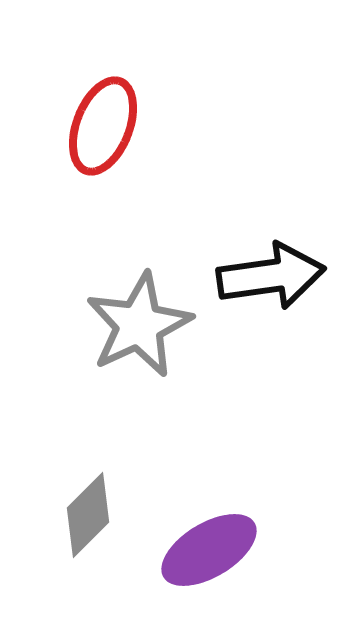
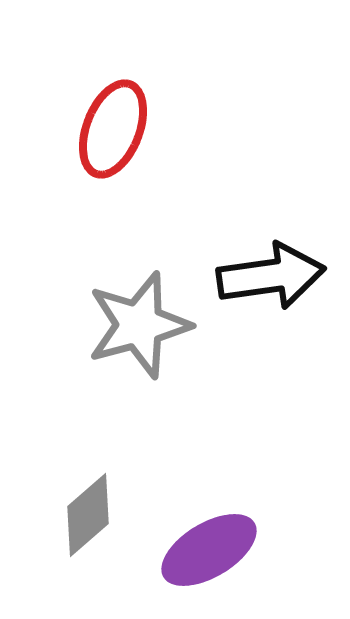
red ellipse: moved 10 px right, 3 px down
gray star: rotated 10 degrees clockwise
gray diamond: rotated 4 degrees clockwise
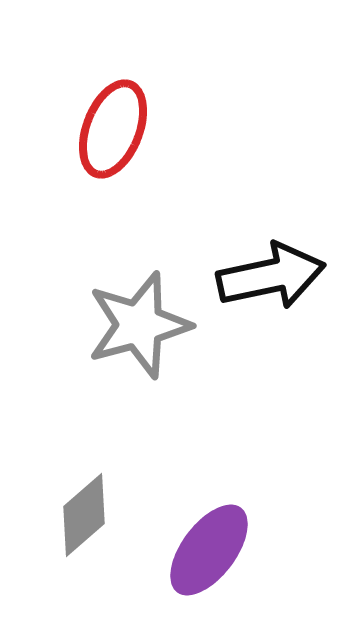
black arrow: rotated 4 degrees counterclockwise
gray diamond: moved 4 px left
purple ellipse: rotated 22 degrees counterclockwise
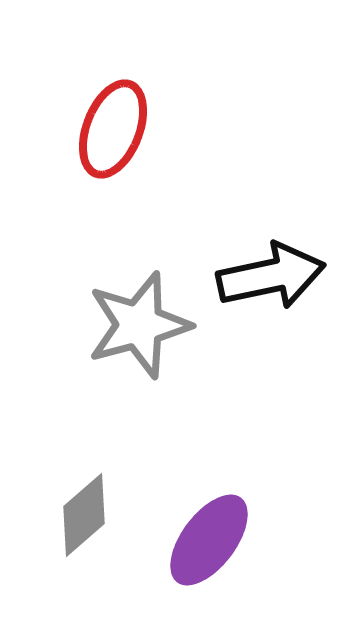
purple ellipse: moved 10 px up
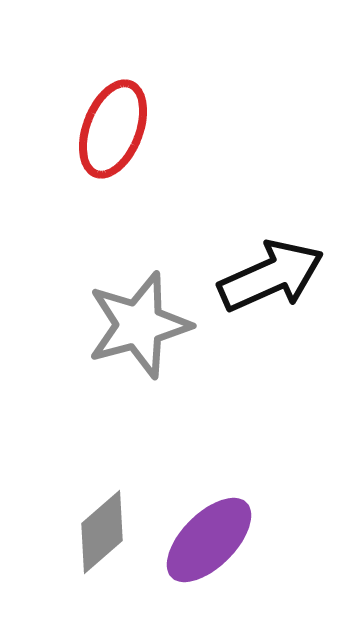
black arrow: rotated 12 degrees counterclockwise
gray diamond: moved 18 px right, 17 px down
purple ellipse: rotated 8 degrees clockwise
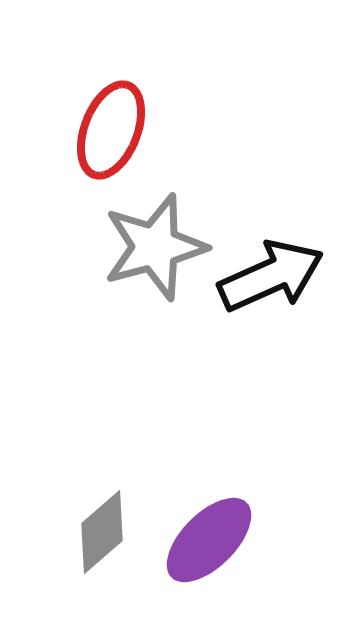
red ellipse: moved 2 px left, 1 px down
gray star: moved 16 px right, 78 px up
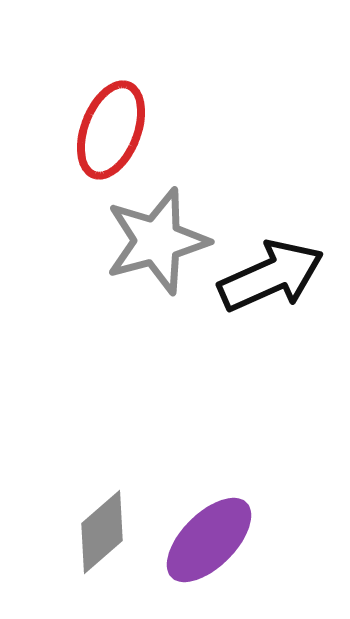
gray star: moved 2 px right, 6 px up
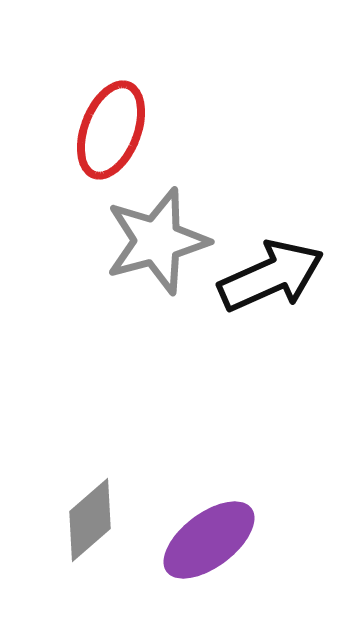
gray diamond: moved 12 px left, 12 px up
purple ellipse: rotated 8 degrees clockwise
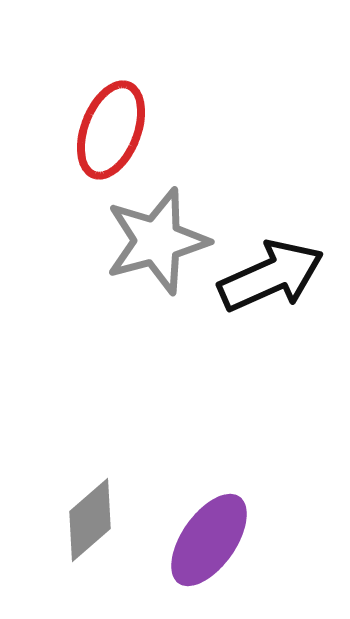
purple ellipse: rotated 18 degrees counterclockwise
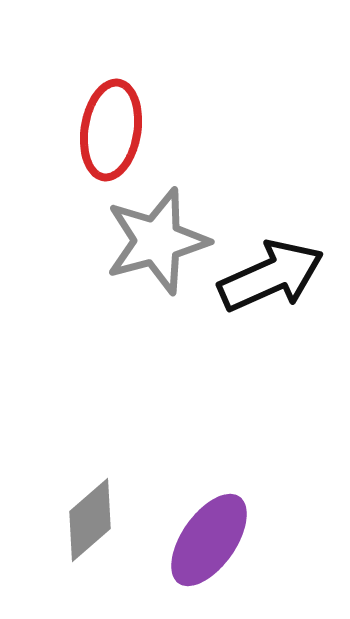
red ellipse: rotated 12 degrees counterclockwise
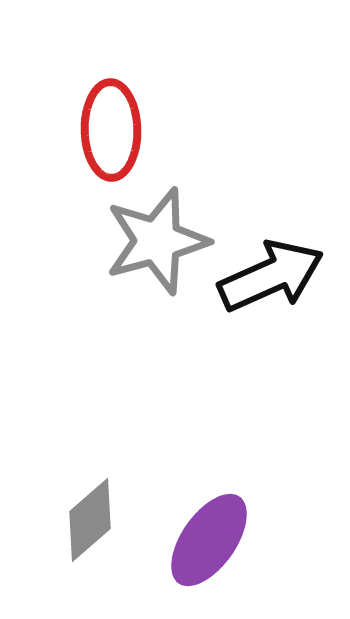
red ellipse: rotated 10 degrees counterclockwise
